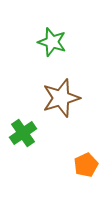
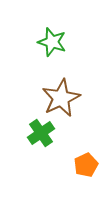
brown star: rotated 9 degrees counterclockwise
green cross: moved 18 px right
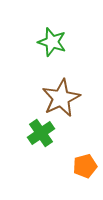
orange pentagon: moved 1 px left, 1 px down; rotated 10 degrees clockwise
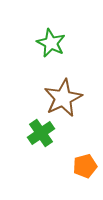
green star: moved 1 px left, 1 px down; rotated 8 degrees clockwise
brown star: moved 2 px right
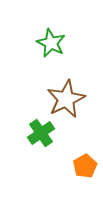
brown star: moved 3 px right, 1 px down
orange pentagon: rotated 15 degrees counterclockwise
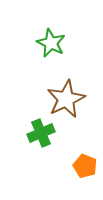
green cross: rotated 12 degrees clockwise
orange pentagon: rotated 20 degrees counterclockwise
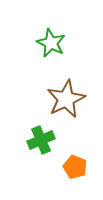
green cross: moved 7 px down
orange pentagon: moved 10 px left, 1 px down
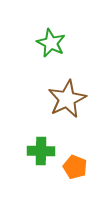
brown star: moved 1 px right
green cross: moved 11 px down; rotated 24 degrees clockwise
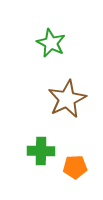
orange pentagon: rotated 25 degrees counterclockwise
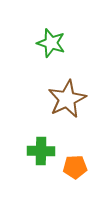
green star: rotated 8 degrees counterclockwise
